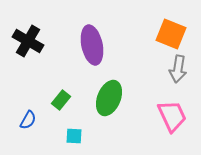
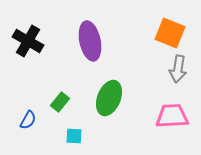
orange square: moved 1 px left, 1 px up
purple ellipse: moved 2 px left, 4 px up
green rectangle: moved 1 px left, 2 px down
pink trapezoid: rotated 68 degrees counterclockwise
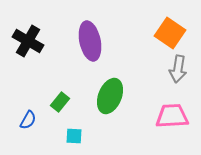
orange square: rotated 12 degrees clockwise
green ellipse: moved 1 px right, 2 px up
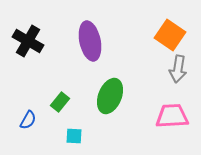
orange square: moved 2 px down
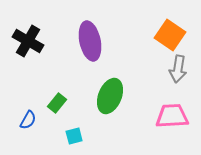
green rectangle: moved 3 px left, 1 px down
cyan square: rotated 18 degrees counterclockwise
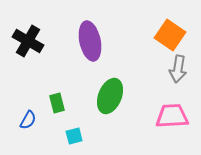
green rectangle: rotated 54 degrees counterclockwise
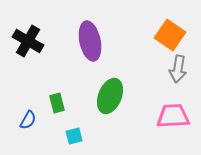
pink trapezoid: moved 1 px right
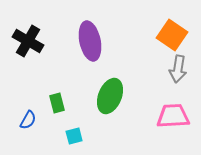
orange square: moved 2 px right
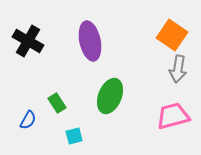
green rectangle: rotated 18 degrees counterclockwise
pink trapezoid: rotated 12 degrees counterclockwise
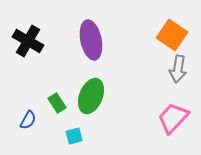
purple ellipse: moved 1 px right, 1 px up
green ellipse: moved 19 px left
pink trapezoid: moved 2 px down; rotated 32 degrees counterclockwise
